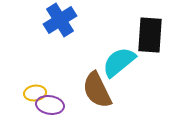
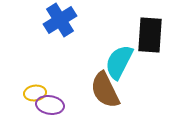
cyan semicircle: rotated 24 degrees counterclockwise
brown semicircle: moved 8 px right
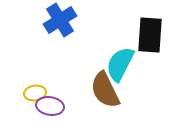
cyan semicircle: moved 1 px right, 2 px down
purple ellipse: moved 1 px down
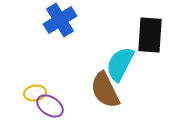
purple ellipse: rotated 24 degrees clockwise
